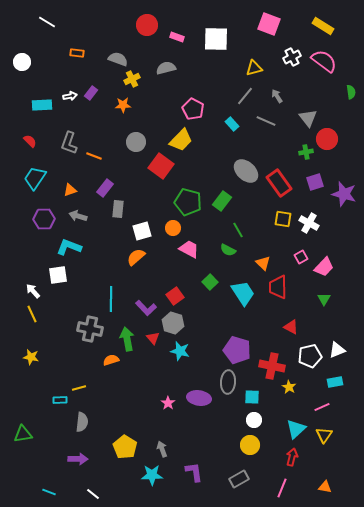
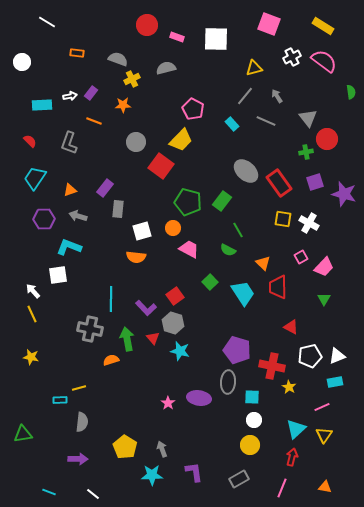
orange line at (94, 156): moved 35 px up
orange semicircle at (136, 257): rotated 132 degrees counterclockwise
white triangle at (337, 350): moved 6 px down
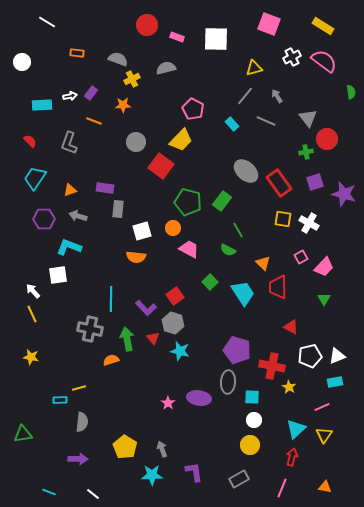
purple rectangle at (105, 188): rotated 60 degrees clockwise
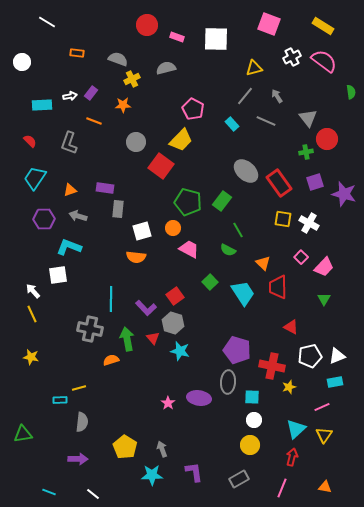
pink square at (301, 257): rotated 16 degrees counterclockwise
yellow star at (289, 387): rotated 24 degrees clockwise
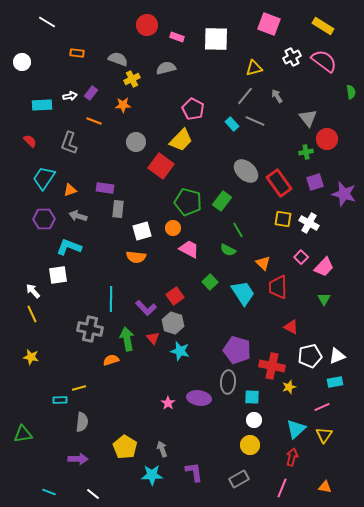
gray line at (266, 121): moved 11 px left
cyan trapezoid at (35, 178): moved 9 px right
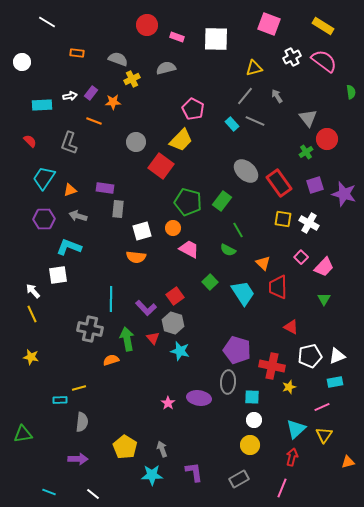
orange star at (123, 105): moved 10 px left, 3 px up
green cross at (306, 152): rotated 24 degrees counterclockwise
purple square at (315, 182): moved 3 px down
orange triangle at (325, 487): moved 23 px right, 25 px up; rotated 24 degrees counterclockwise
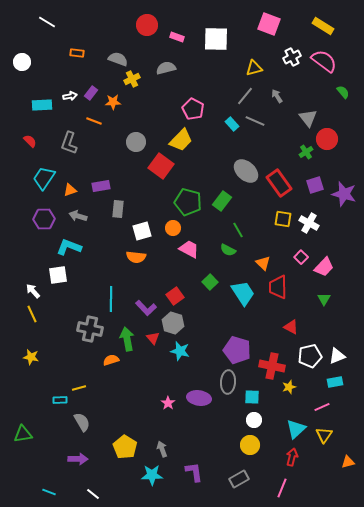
green semicircle at (351, 92): moved 8 px left; rotated 32 degrees counterclockwise
purple rectangle at (105, 188): moved 4 px left, 2 px up; rotated 18 degrees counterclockwise
gray semicircle at (82, 422): rotated 36 degrees counterclockwise
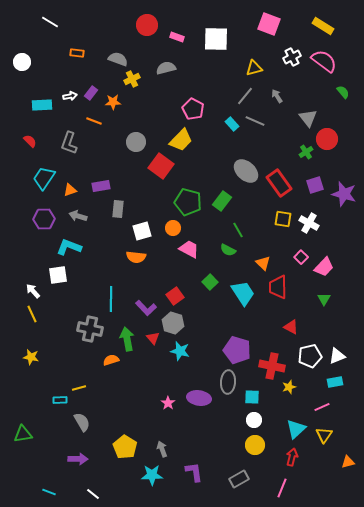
white line at (47, 22): moved 3 px right
yellow circle at (250, 445): moved 5 px right
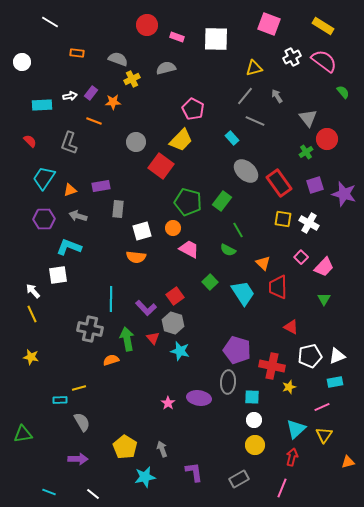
cyan rectangle at (232, 124): moved 14 px down
cyan star at (152, 475): moved 7 px left, 2 px down; rotated 10 degrees counterclockwise
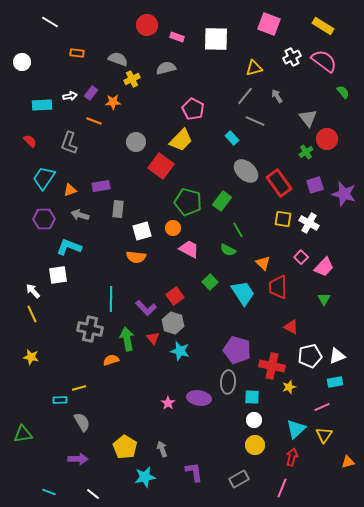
gray arrow at (78, 216): moved 2 px right, 1 px up
